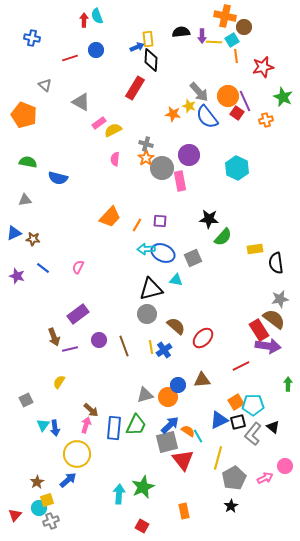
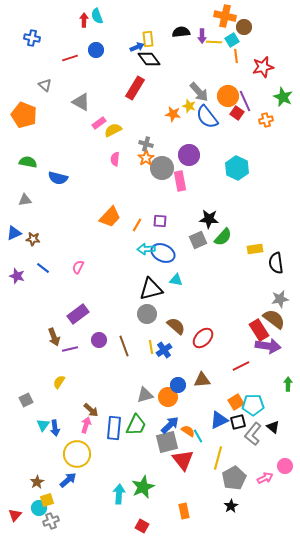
black diamond at (151, 60): moved 2 px left, 1 px up; rotated 40 degrees counterclockwise
gray square at (193, 258): moved 5 px right, 18 px up
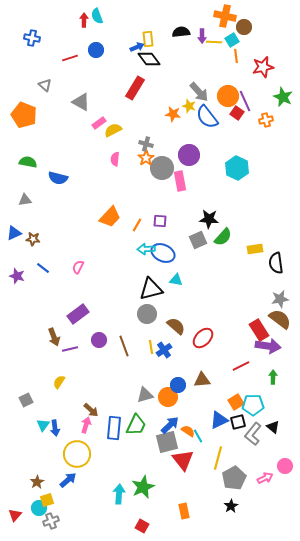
brown semicircle at (274, 319): moved 6 px right
green arrow at (288, 384): moved 15 px left, 7 px up
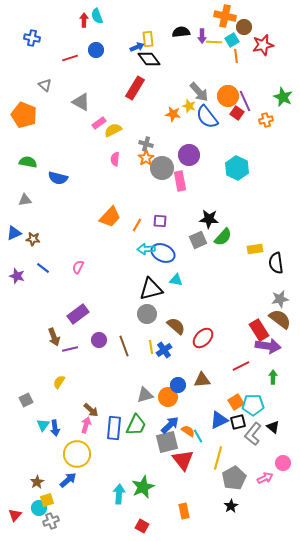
red star at (263, 67): moved 22 px up
pink circle at (285, 466): moved 2 px left, 3 px up
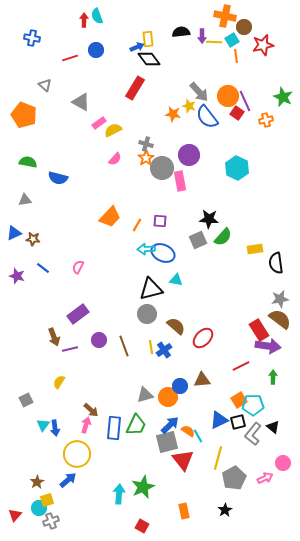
pink semicircle at (115, 159): rotated 144 degrees counterclockwise
blue circle at (178, 385): moved 2 px right, 1 px down
orange square at (236, 402): moved 3 px right, 2 px up
black star at (231, 506): moved 6 px left, 4 px down
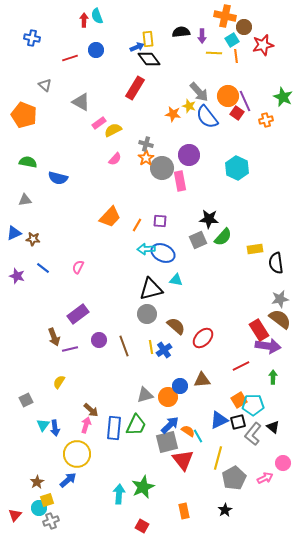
yellow line at (214, 42): moved 11 px down
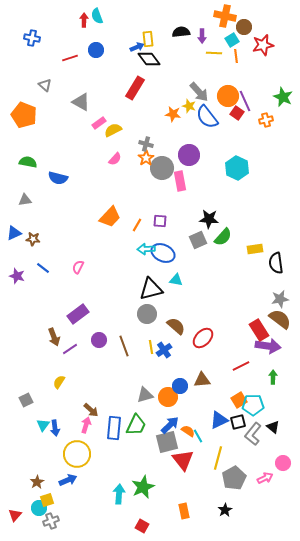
purple line at (70, 349): rotated 21 degrees counterclockwise
blue arrow at (68, 480): rotated 18 degrees clockwise
